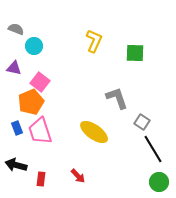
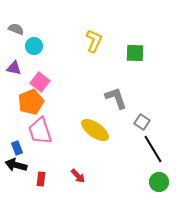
gray L-shape: moved 1 px left
blue rectangle: moved 20 px down
yellow ellipse: moved 1 px right, 2 px up
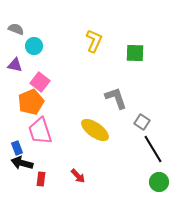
purple triangle: moved 1 px right, 3 px up
black arrow: moved 6 px right, 2 px up
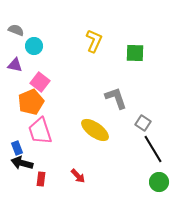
gray semicircle: moved 1 px down
gray square: moved 1 px right, 1 px down
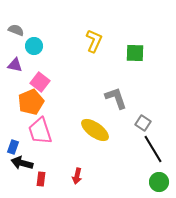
blue rectangle: moved 4 px left, 1 px up; rotated 40 degrees clockwise
red arrow: moved 1 px left; rotated 56 degrees clockwise
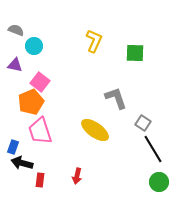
red rectangle: moved 1 px left, 1 px down
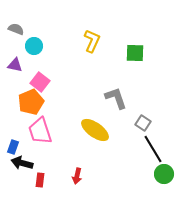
gray semicircle: moved 1 px up
yellow L-shape: moved 2 px left
green circle: moved 5 px right, 8 px up
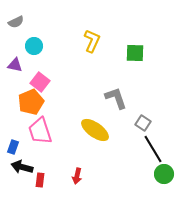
gray semicircle: moved 7 px up; rotated 133 degrees clockwise
black arrow: moved 4 px down
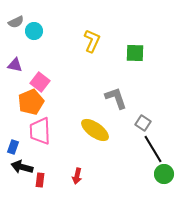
cyan circle: moved 15 px up
pink trapezoid: rotated 16 degrees clockwise
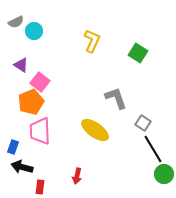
green square: moved 3 px right; rotated 30 degrees clockwise
purple triangle: moved 6 px right; rotated 21 degrees clockwise
red rectangle: moved 7 px down
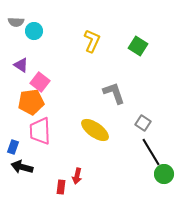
gray semicircle: rotated 28 degrees clockwise
green square: moved 7 px up
gray L-shape: moved 2 px left, 5 px up
orange pentagon: rotated 15 degrees clockwise
black line: moved 2 px left, 3 px down
red rectangle: moved 21 px right
